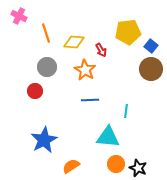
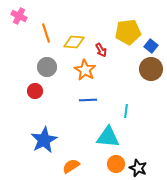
blue line: moved 2 px left
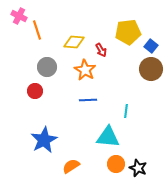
orange line: moved 9 px left, 3 px up
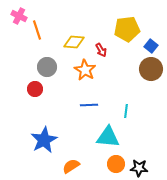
yellow pentagon: moved 1 px left, 3 px up
red circle: moved 2 px up
blue line: moved 1 px right, 5 px down
black star: moved 1 px right; rotated 18 degrees counterclockwise
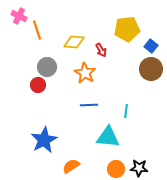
orange star: moved 3 px down
red circle: moved 3 px right, 4 px up
orange circle: moved 5 px down
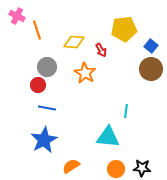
pink cross: moved 2 px left
yellow pentagon: moved 3 px left
blue line: moved 42 px left, 3 px down; rotated 12 degrees clockwise
black star: moved 3 px right
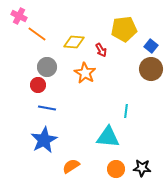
pink cross: moved 2 px right
orange line: moved 4 px down; rotated 36 degrees counterclockwise
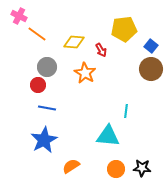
cyan triangle: moved 1 px up
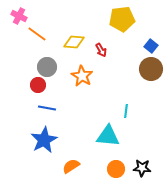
yellow pentagon: moved 2 px left, 10 px up
orange star: moved 3 px left, 3 px down
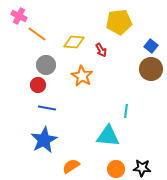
yellow pentagon: moved 3 px left, 3 px down
gray circle: moved 1 px left, 2 px up
